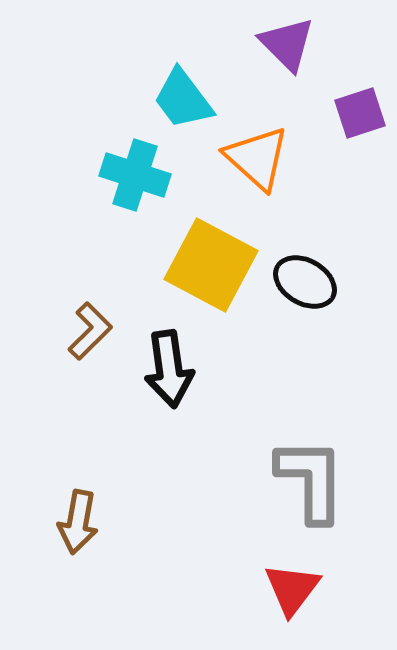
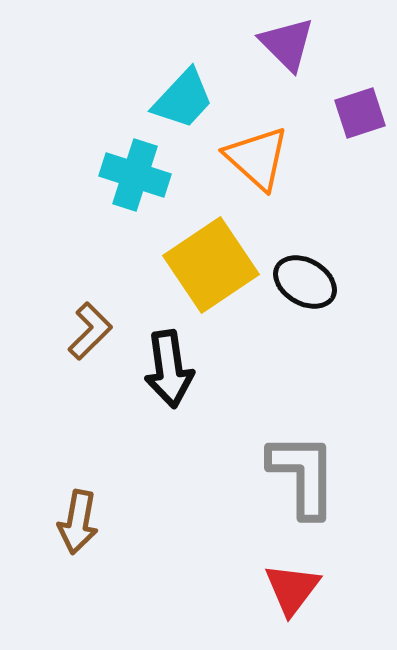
cyan trapezoid: rotated 100 degrees counterclockwise
yellow square: rotated 28 degrees clockwise
gray L-shape: moved 8 px left, 5 px up
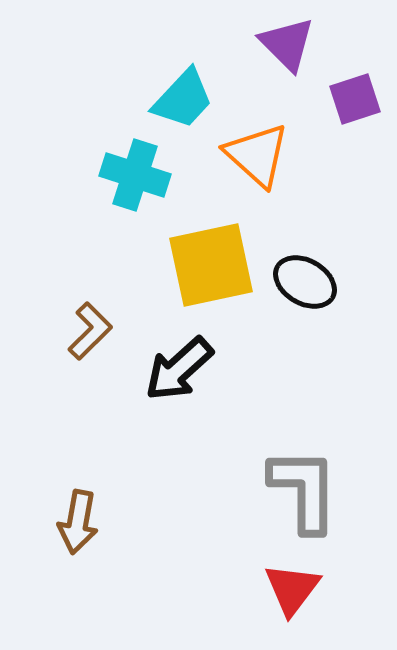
purple square: moved 5 px left, 14 px up
orange triangle: moved 3 px up
yellow square: rotated 22 degrees clockwise
black arrow: moved 10 px right; rotated 56 degrees clockwise
gray L-shape: moved 1 px right, 15 px down
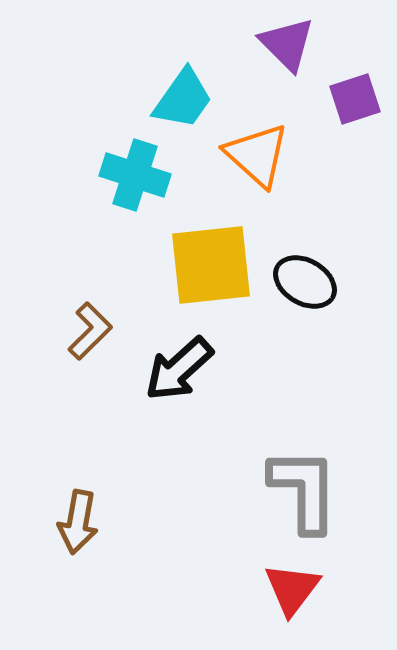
cyan trapezoid: rotated 8 degrees counterclockwise
yellow square: rotated 6 degrees clockwise
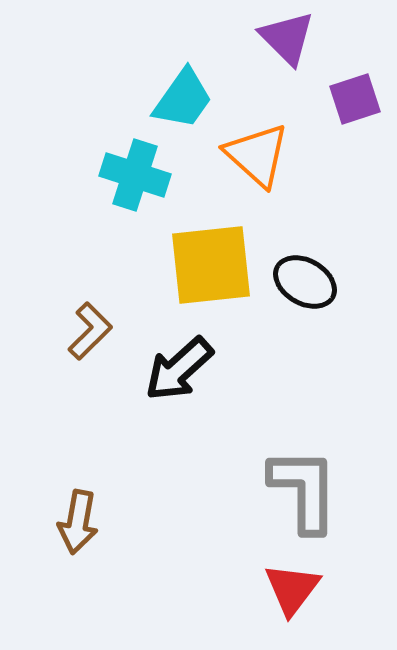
purple triangle: moved 6 px up
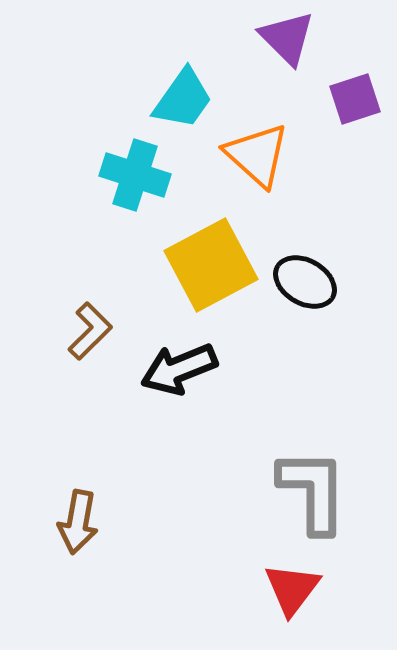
yellow square: rotated 22 degrees counterclockwise
black arrow: rotated 20 degrees clockwise
gray L-shape: moved 9 px right, 1 px down
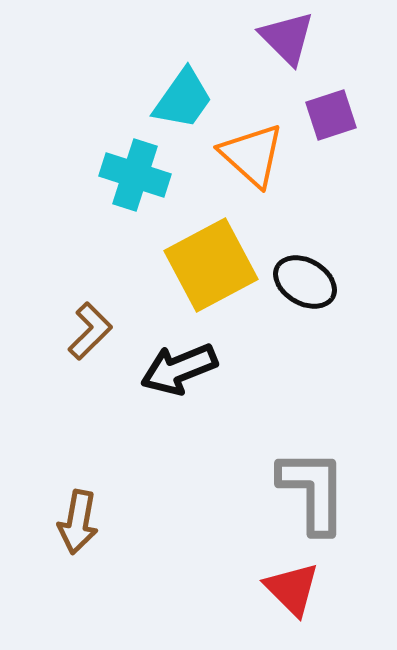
purple square: moved 24 px left, 16 px down
orange triangle: moved 5 px left
red triangle: rotated 22 degrees counterclockwise
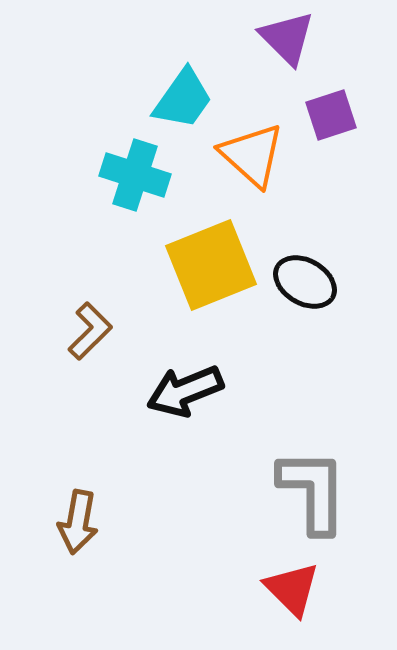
yellow square: rotated 6 degrees clockwise
black arrow: moved 6 px right, 22 px down
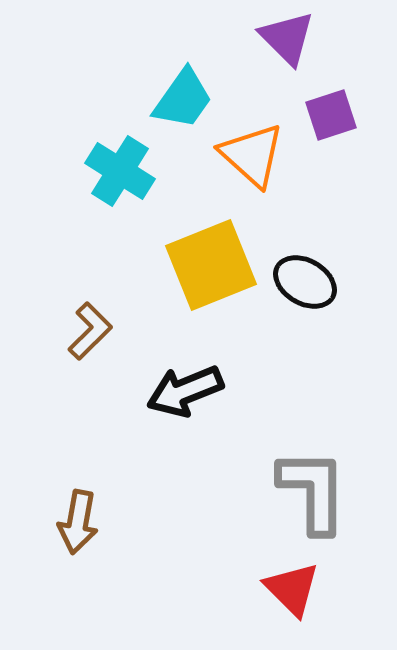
cyan cross: moved 15 px left, 4 px up; rotated 14 degrees clockwise
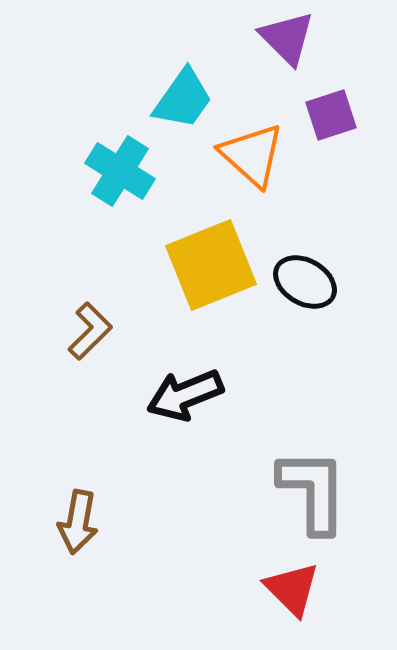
black arrow: moved 4 px down
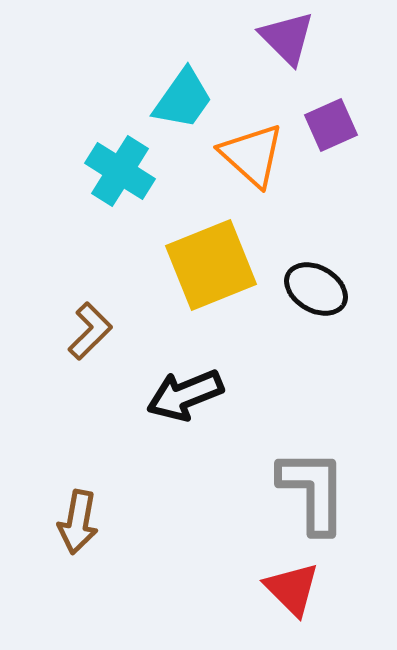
purple square: moved 10 px down; rotated 6 degrees counterclockwise
black ellipse: moved 11 px right, 7 px down
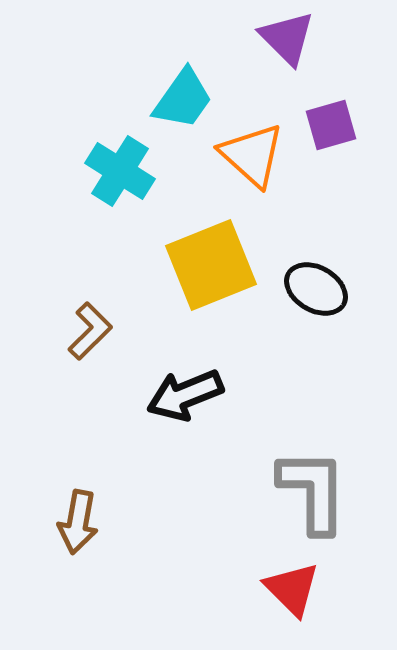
purple square: rotated 8 degrees clockwise
